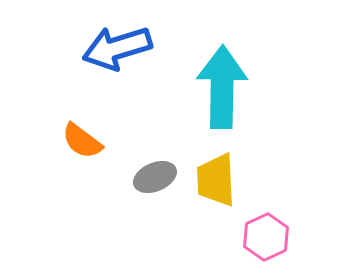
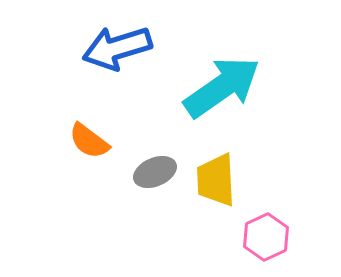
cyan arrow: rotated 54 degrees clockwise
orange semicircle: moved 7 px right
gray ellipse: moved 5 px up
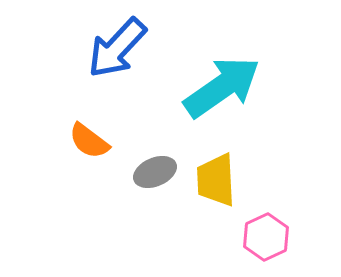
blue arrow: rotated 30 degrees counterclockwise
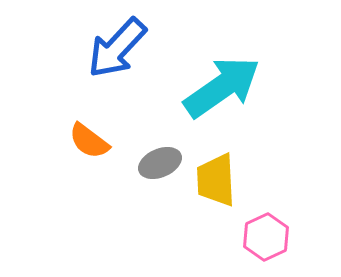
gray ellipse: moved 5 px right, 9 px up
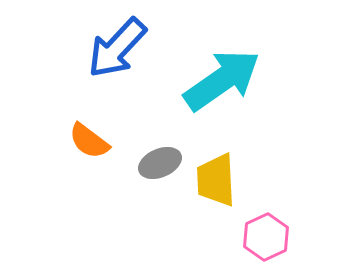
cyan arrow: moved 7 px up
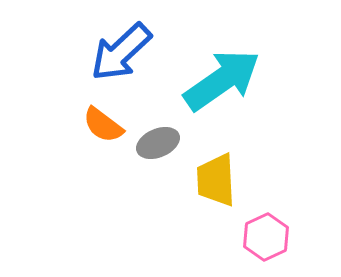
blue arrow: moved 4 px right, 4 px down; rotated 4 degrees clockwise
orange semicircle: moved 14 px right, 16 px up
gray ellipse: moved 2 px left, 20 px up
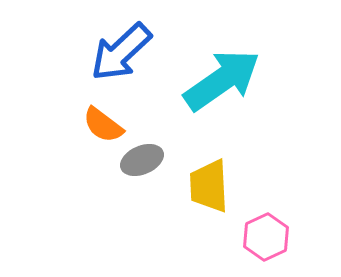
gray ellipse: moved 16 px left, 17 px down
yellow trapezoid: moved 7 px left, 6 px down
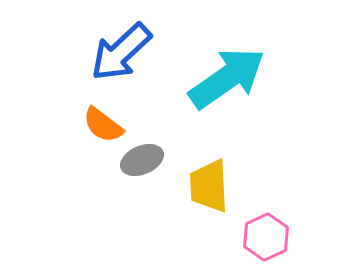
cyan arrow: moved 5 px right, 2 px up
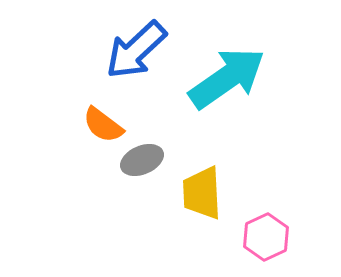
blue arrow: moved 15 px right, 2 px up
yellow trapezoid: moved 7 px left, 7 px down
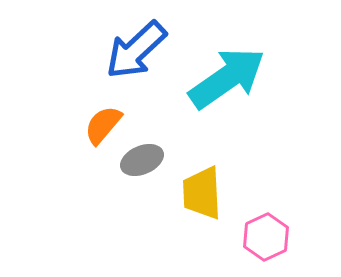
orange semicircle: rotated 93 degrees clockwise
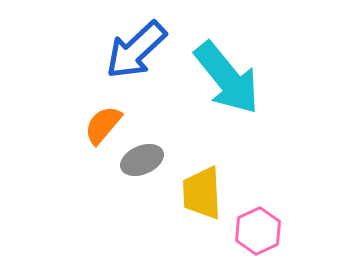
cyan arrow: rotated 86 degrees clockwise
pink hexagon: moved 8 px left, 6 px up
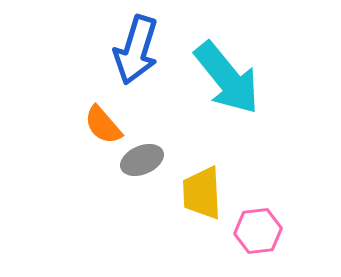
blue arrow: rotated 30 degrees counterclockwise
orange semicircle: rotated 81 degrees counterclockwise
pink hexagon: rotated 18 degrees clockwise
